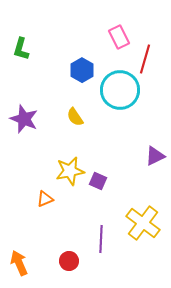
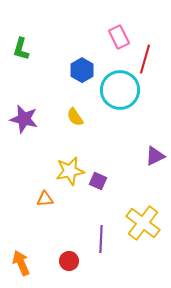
purple star: rotated 8 degrees counterclockwise
orange triangle: rotated 18 degrees clockwise
orange arrow: moved 2 px right
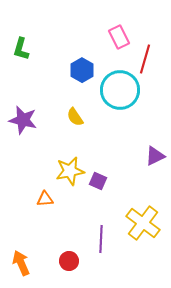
purple star: moved 1 px left, 1 px down
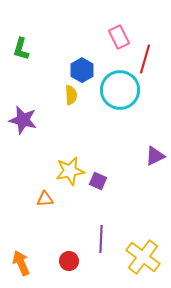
yellow semicircle: moved 4 px left, 22 px up; rotated 150 degrees counterclockwise
yellow cross: moved 34 px down
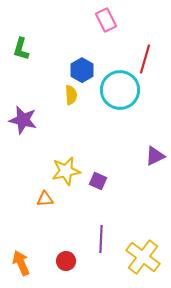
pink rectangle: moved 13 px left, 17 px up
yellow star: moved 4 px left
red circle: moved 3 px left
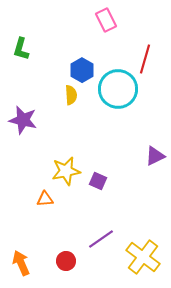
cyan circle: moved 2 px left, 1 px up
purple line: rotated 52 degrees clockwise
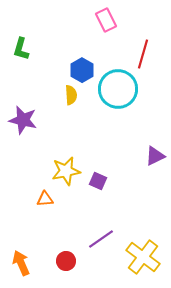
red line: moved 2 px left, 5 px up
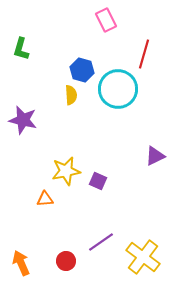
red line: moved 1 px right
blue hexagon: rotated 15 degrees counterclockwise
purple line: moved 3 px down
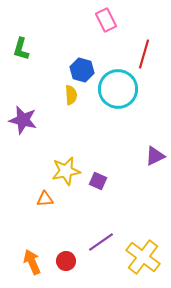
orange arrow: moved 11 px right, 1 px up
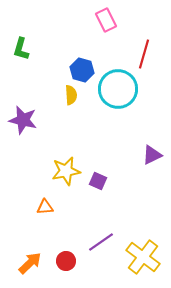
purple triangle: moved 3 px left, 1 px up
orange triangle: moved 8 px down
orange arrow: moved 2 px left, 1 px down; rotated 70 degrees clockwise
